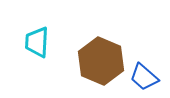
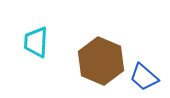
cyan trapezoid: moved 1 px left
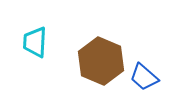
cyan trapezoid: moved 1 px left
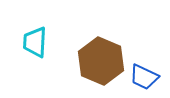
blue trapezoid: rotated 16 degrees counterclockwise
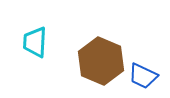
blue trapezoid: moved 1 px left, 1 px up
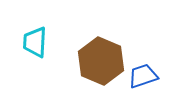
blue trapezoid: rotated 136 degrees clockwise
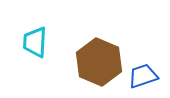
brown hexagon: moved 2 px left, 1 px down
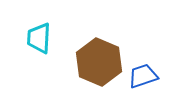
cyan trapezoid: moved 4 px right, 4 px up
